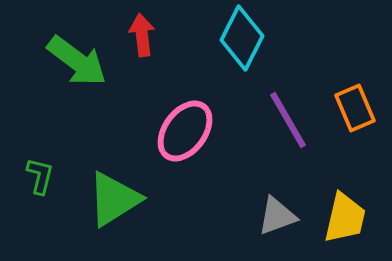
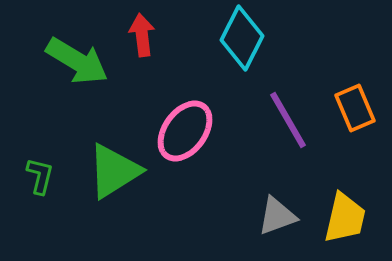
green arrow: rotated 6 degrees counterclockwise
green triangle: moved 28 px up
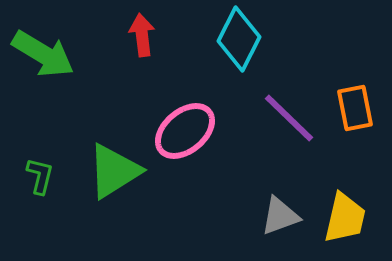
cyan diamond: moved 3 px left, 1 px down
green arrow: moved 34 px left, 7 px up
orange rectangle: rotated 12 degrees clockwise
purple line: moved 1 px right, 2 px up; rotated 16 degrees counterclockwise
pink ellipse: rotated 14 degrees clockwise
gray triangle: moved 3 px right
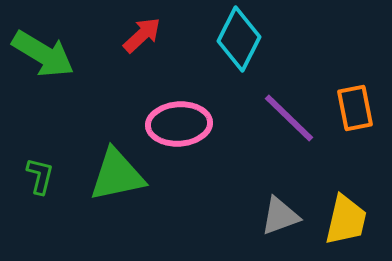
red arrow: rotated 54 degrees clockwise
pink ellipse: moved 6 px left, 7 px up; rotated 36 degrees clockwise
green triangle: moved 3 px right, 4 px down; rotated 20 degrees clockwise
yellow trapezoid: moved 1 px right, 2 px down
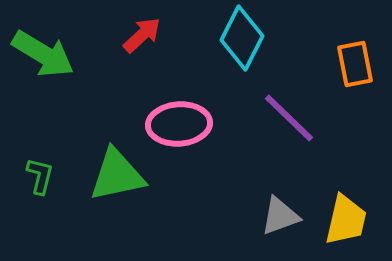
cyan diamond: moved 3 px right, 1 px up
orange rectangle: moved 44 px up
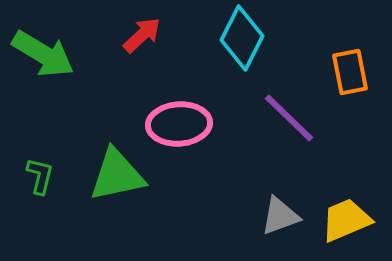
orange rectangle: moved 5 px left, 8 px down
yellow trapezoid: rotated 126 degrees counterclockwise
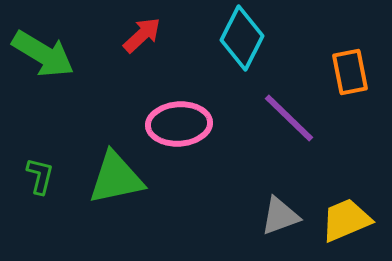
green triangle: moved 1 px left, 3 px down
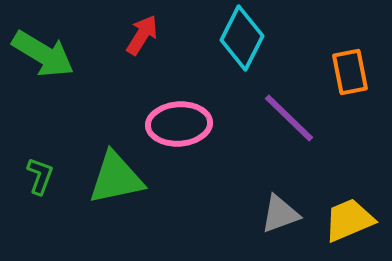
red arrow: rotated 15 degrees counterclockwise
green L-shape: rotated 6 degrees clockwise
gray triangle: moved 2 px up
yellow trapezoid: moved 3 px right
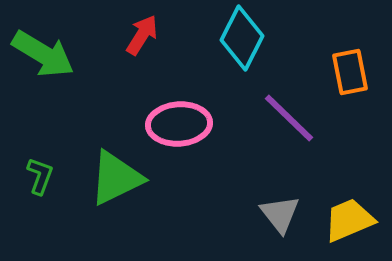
green triangle: rotated 14 degrees counterclockwise
gray triangle: rotated 48 degrees counterclockwise
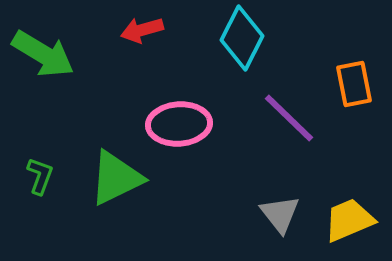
red arrow: moved 5 px up; rotated 138 degrees counterclockwise
orange rectangle: moved 4 px right, 12 px down
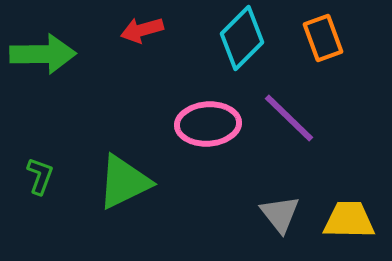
cyan diamond: rotated 18 degrees clockwise
green arrow: rotated 32 degrees counterclockwise
orange rectangle: moved 31 px left, 46 px up; rotated 9 degrees counterclockwise
pink ellipse: moved 29 px right
green triangle: moved 8 px right, 4 px down
yellow trapezoid: rotated 24 degrees clockwise
